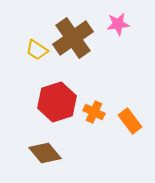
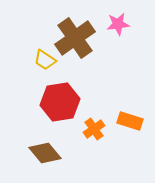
brown cross: moved 2 px right
yellow trapezoid: moved 8 px right, 10 px down
red hexagon: moved 3 px right; rotated 9 degrees clockwise
orange cross: moved 17 px down; rotated 30 degrees clockwise
orange rectangle: rotated 35 degrees counterclockwise
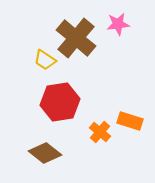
brown cross: moved 1 px right; rotated 15 degrees counterclockwise
orange cross: moved 6 px right, 3 px down; rotated 15 degrees counterclockwise
brown diamond: rotated 12 degrees counterclockwise
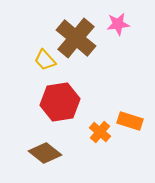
yellow trapezoid: rotated 15 degrees clockwise
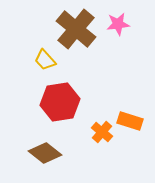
brown cross: moved 9 px up
orange cross: moved 2 px right
